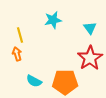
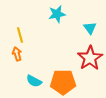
cyan star: moved 4 px right, 6 px up
orange pentagon: moved 2 px left
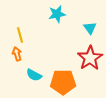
cyan semicircle: moved 6 px up
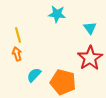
cyan star: rotated 18 degrees clockwise
yellow line: moved 2 px left
cyan semicircle: rotated 105 degrees clockwise
orange pentagon: rotated 15 degrees clockwise
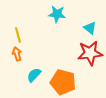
cyan triangle: rotated 16 degrees counterclockwise
red star: moved 5 px up; rotated 25 degrees clockwise
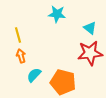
orange arrow: moved 4 px right, 2 px down
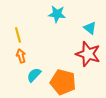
red star: moved 2 px left, 1 px down; rotated 25 degrees clockwise
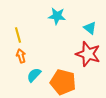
cyan star: moved 2 px down
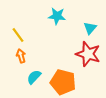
cyan triangle: rotated 32 degrees clockwise
yellow line: rotated 21 degrees counterclockwise
cyan semicircle: moved 2 px down
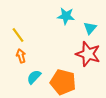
cyan star: moved 9 px right
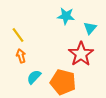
red star: moved 7 px left; rotated 20 degrees clockwise
